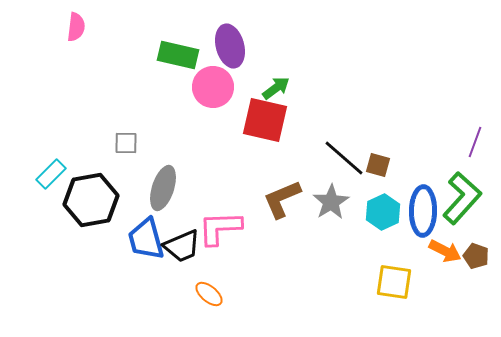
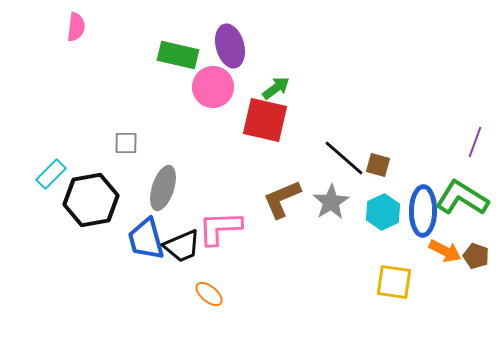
green L-shape: rotated 100 degrees counterclockwise
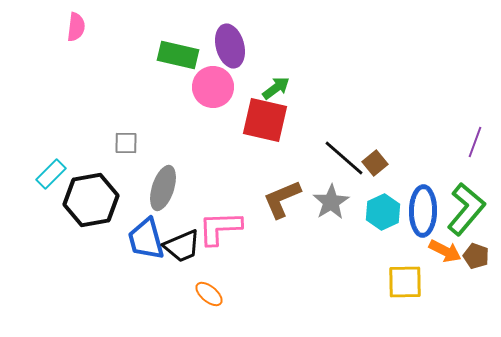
brown square: moved 3 px left, 2 px up; rotated 35 degrees clockwise
green L-shape: moved 4 px right, 11 px down; rotated 98 degrees clockwise
yellow square: moved 11 px right; rotated 9 degrees counterclockwise
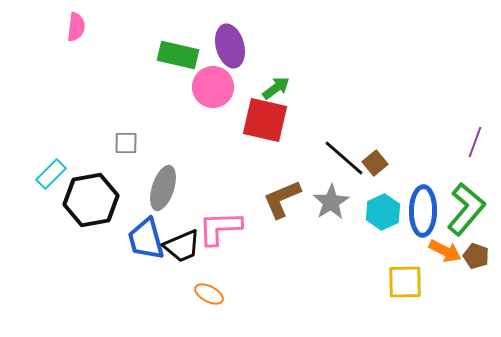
orange ellipse: rotated 12 degrees counterclockwise
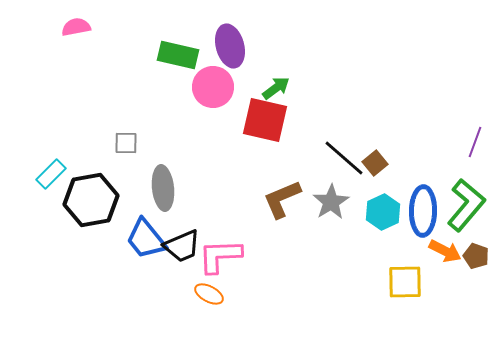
pink semicircle: rotated 108 degrees counterclockwise
gray ellipse: rotated 24 degrees counterclockwise
green L-shape: moved 4 px up
pink L-shape: moved 28 px down
blue trapezoid: rotated 24 degrees counterclockwise
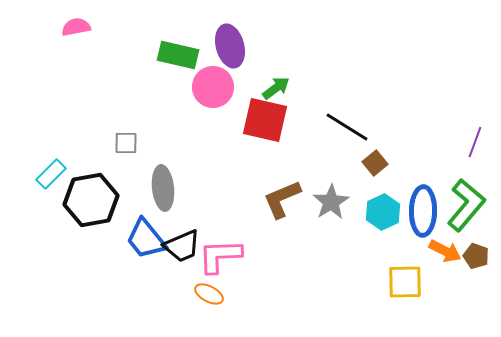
black line: moved 3 px right, 31 px up; rotated 9 degrees counterclockwise
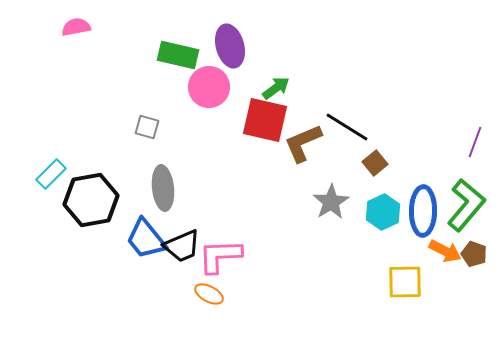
pink circle: moved 4 px left
gray square: moved 21 px right, 16 px up; rotated 15 degrees clockwise
brown L-shape: moved 21 px right, 56 px up
brown pentagon: moved 2 px left, 2 px up
